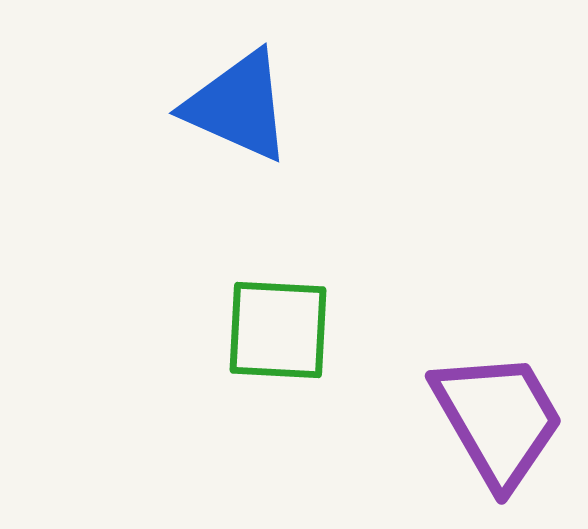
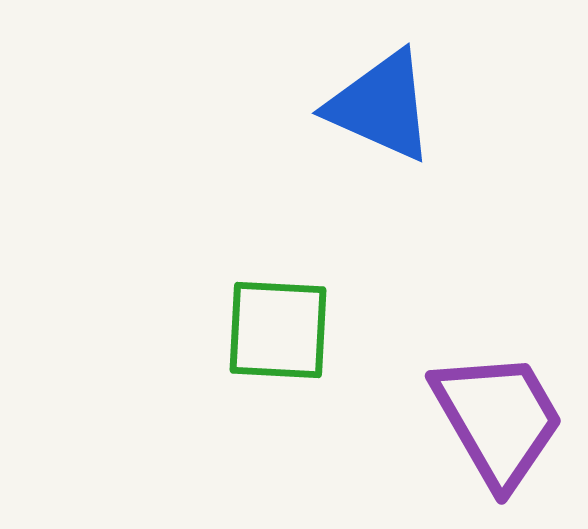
blue triangle: moved 143 px right
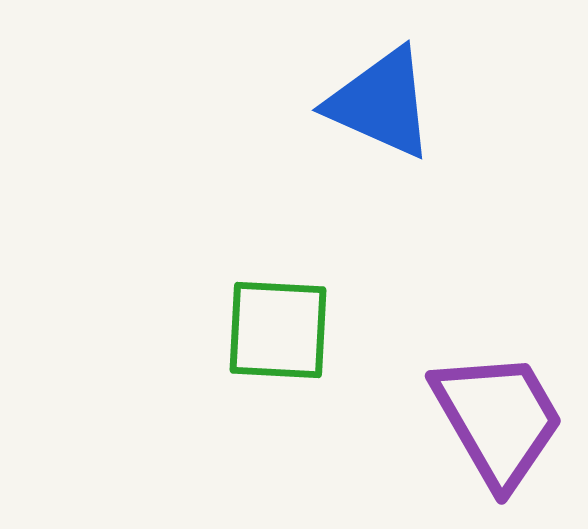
blue triangle: moved 3 px up
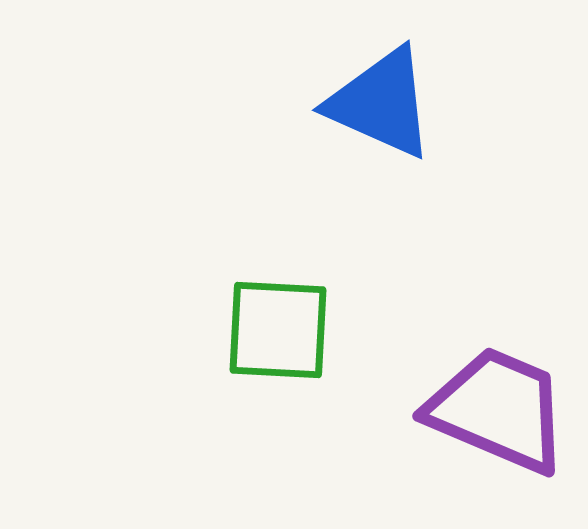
purple trapezoid: moved 9 px up; rotated 37 degrees counterclockwise
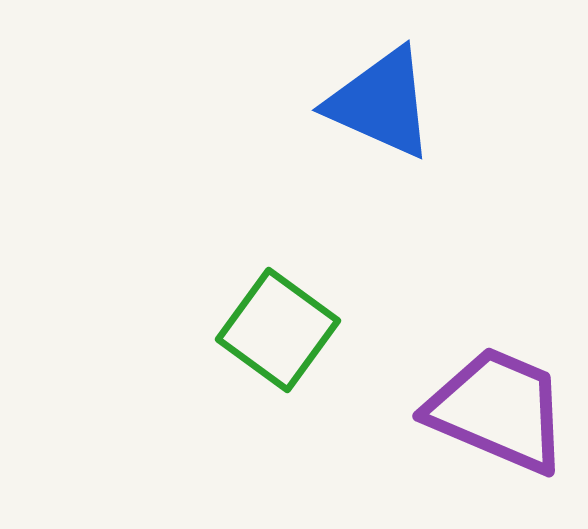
green square: rotated 33 degrees clockwise
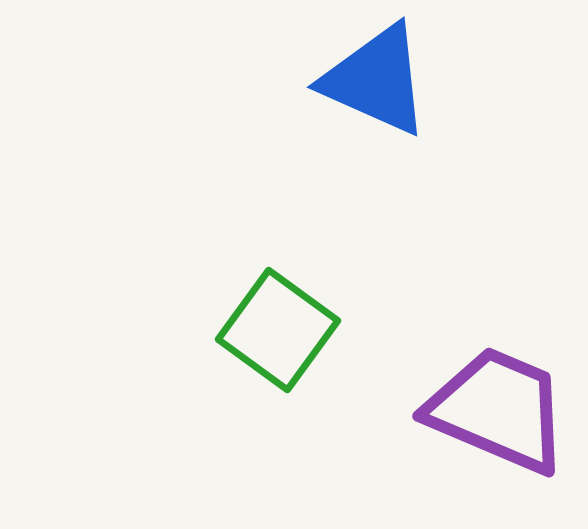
blue triangle: moved 5 px left, 23 px up
